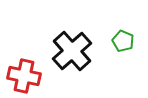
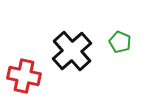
green pentagon: moved 3 px left, 1 px down
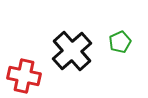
green pentagon: rotated 25 degrees clockwise
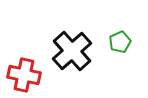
red cross: moved 1 px up
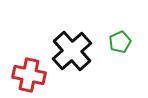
red cross: moved 5 px right
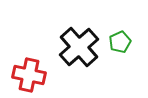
black cross: moved 7 px right, 4 px up
